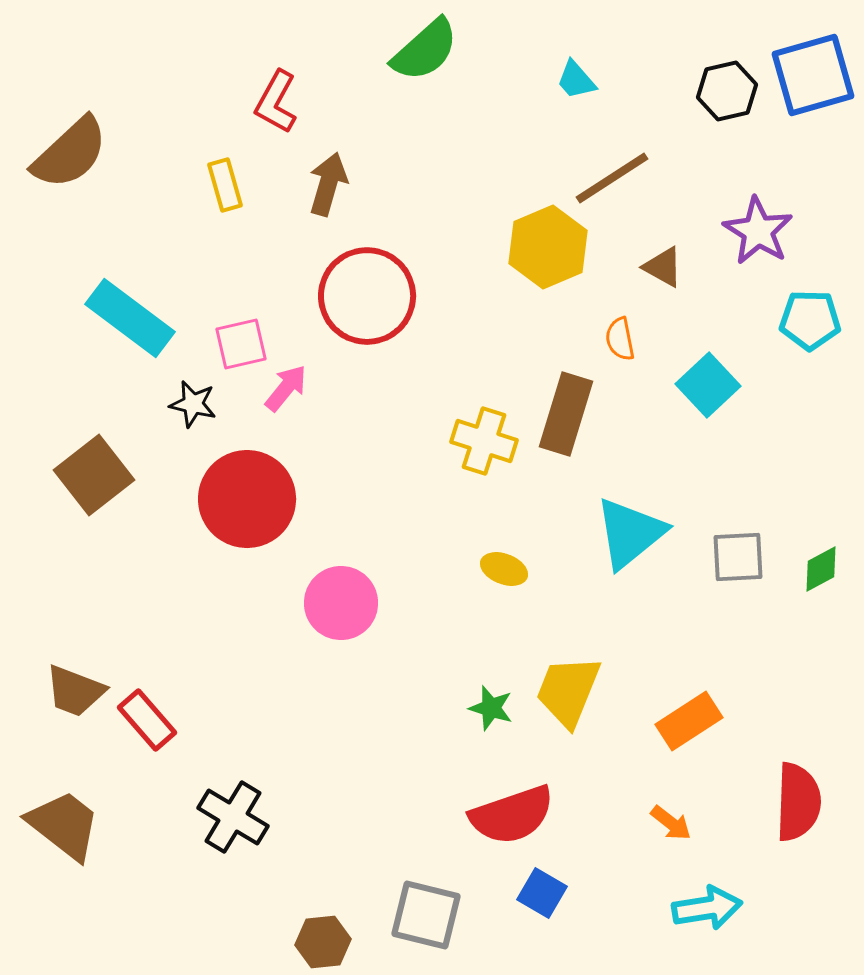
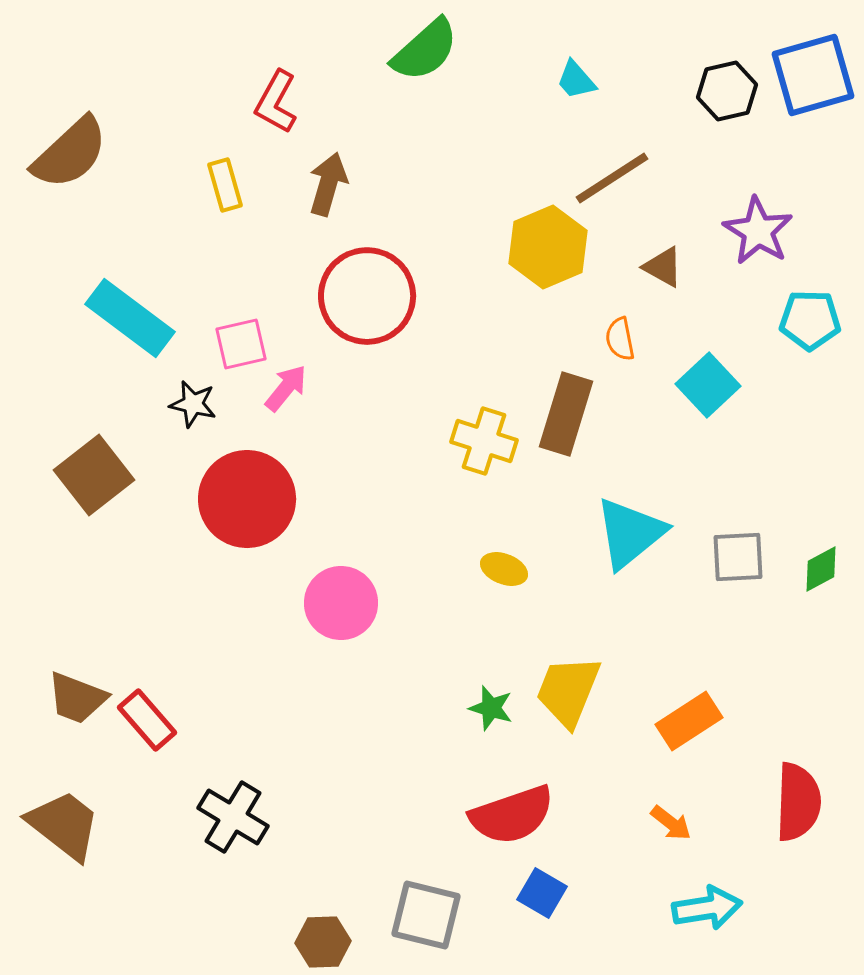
brown trapezoid at (75, 691): moved 2 px right, 7 px down
brown hexagon at (323, 942): rotated 4 degrees clockwise
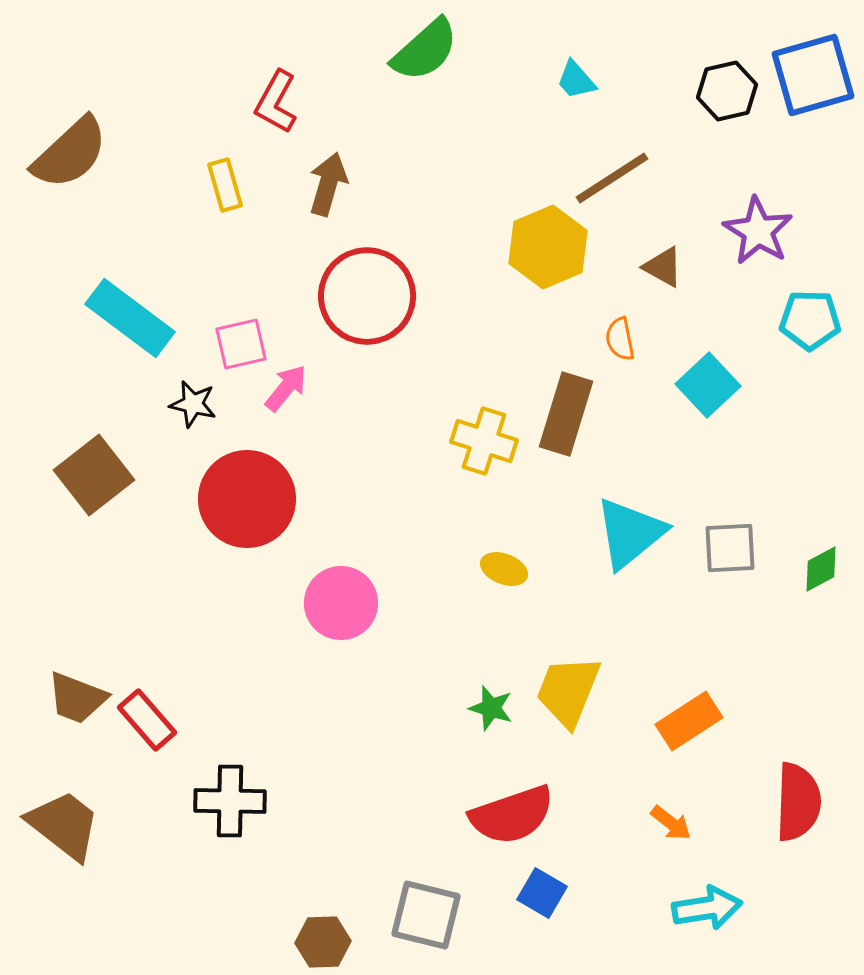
gray square at (738, 557): moved 8 px left, 9 px up
black cross at (233, 817): moved 3 px left, 16 px up; rotated 30 degrees counterclockwise
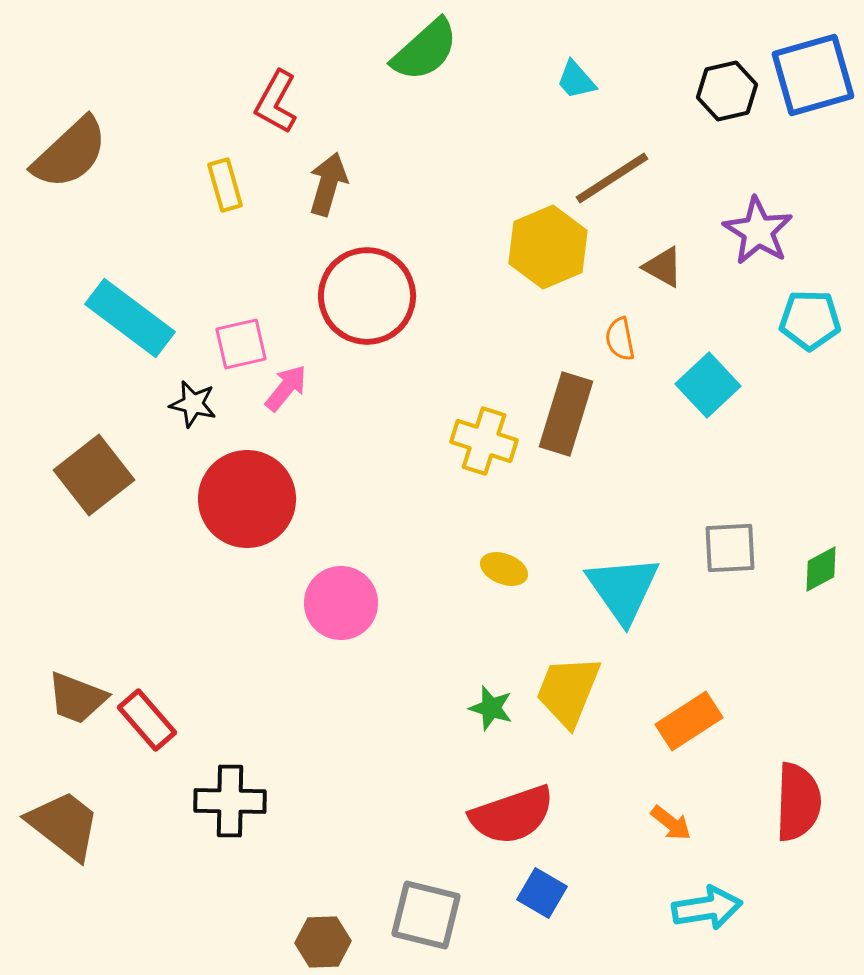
cyan triangle at (630, 533): moved 7 px left, 56 px down; rotated 26 degrees counterclockwise
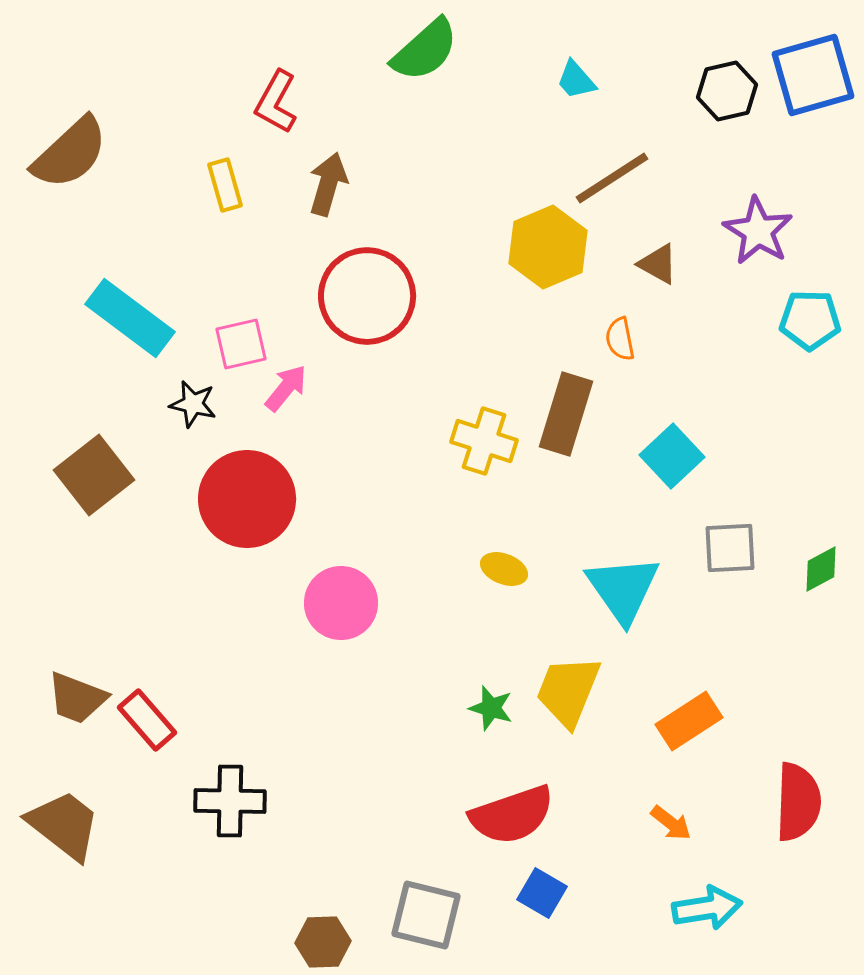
brown triangle at (663, 267): moved 5 px left, 3 px up
cyan square at (708, 385): moved 36 px left, 71 px down
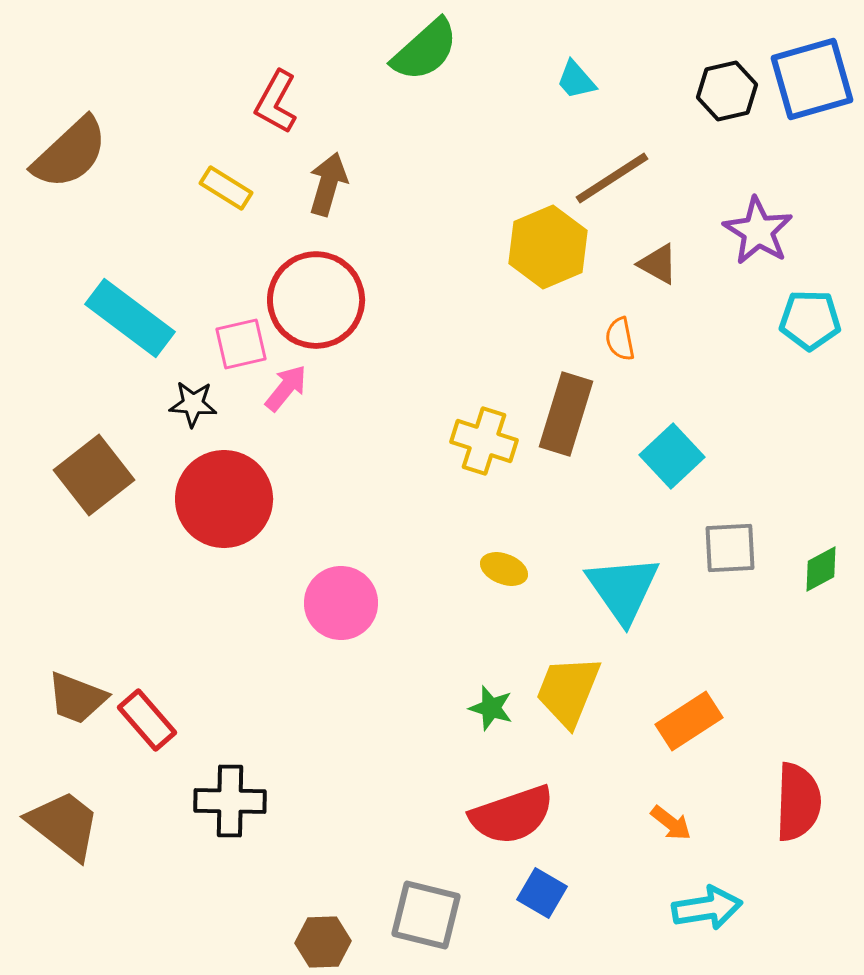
blue square at (813, 75): moved 1 px left, 4 px down
yellow rectangle at (225, 185): moved 1 px right, 3 px down; rotated 42 degrees counterclockwise
red circle at (367, 296): moved 51 px left, 4 px down
black star at (193, 404): rotated 9 degrees counterclockwise
red circle at (247, 499): moved 23 px left
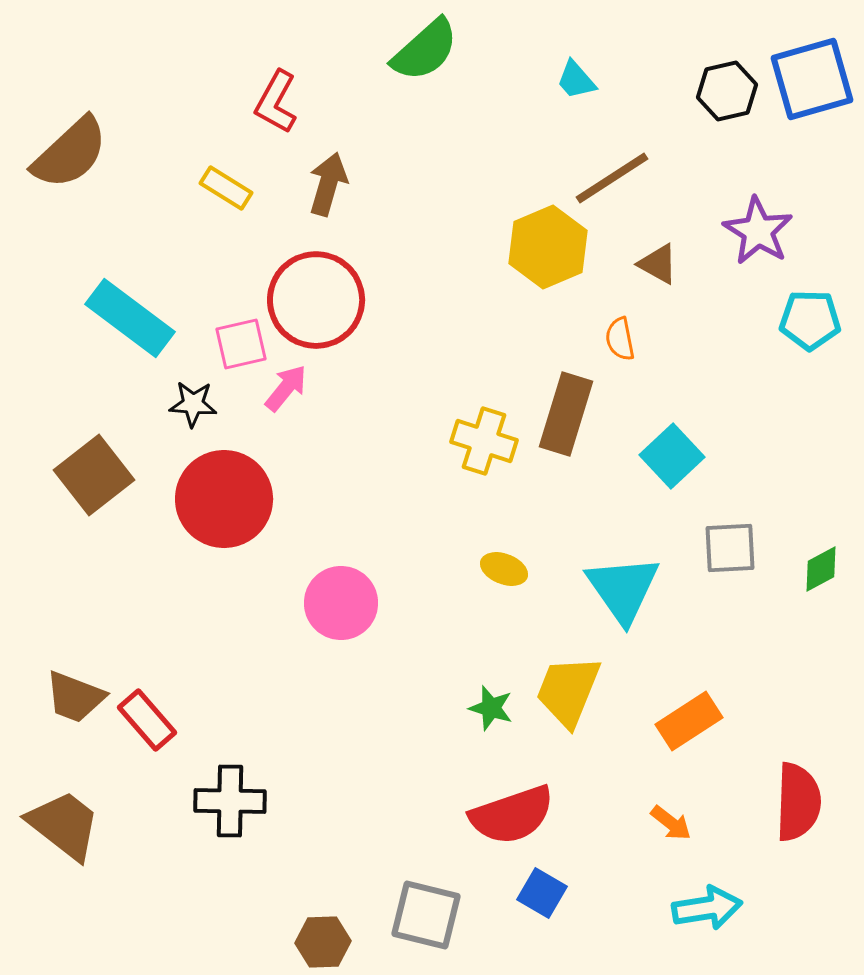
brown trapezoid at (77, 698): moved 2 px left, 1 px up
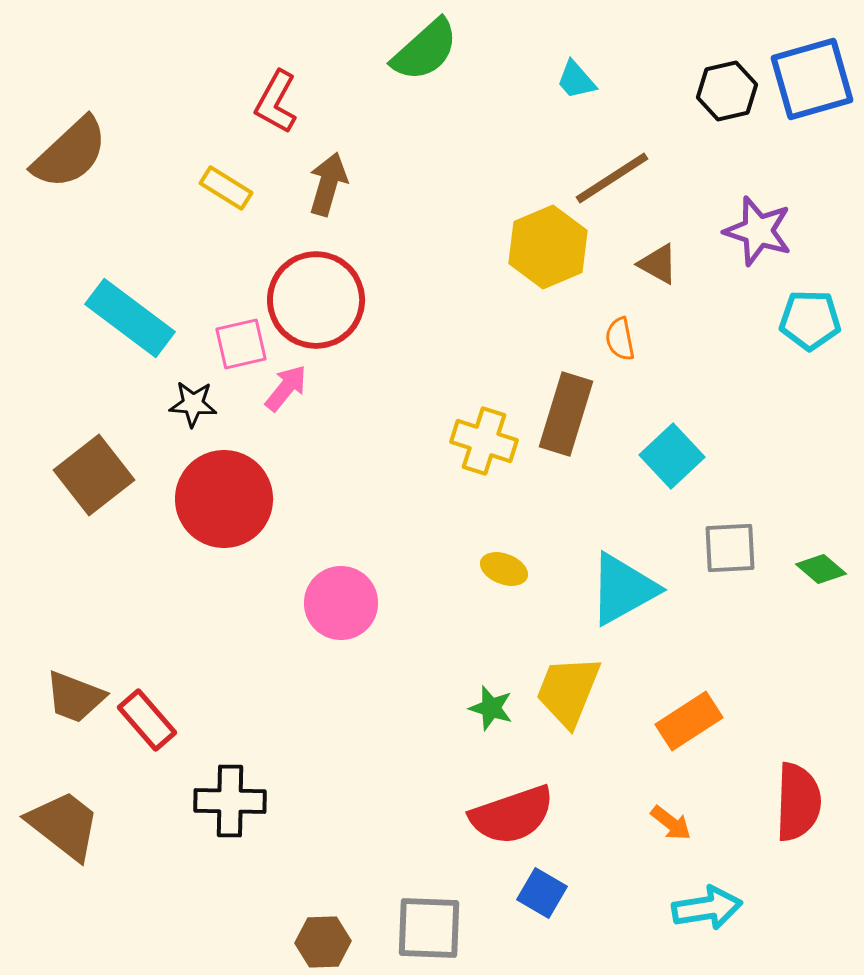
purple star at (758, 231): rotated 14 degrees counterclockwise
green diamond at (821, 569): rotated 69 degrees clockwise
cyan triangle at (623, 589): rotated 36 degrees clockwise
gray square at (426, 915): moved 3 px right, 13 px down; rotated 12 degrees counterclockwise
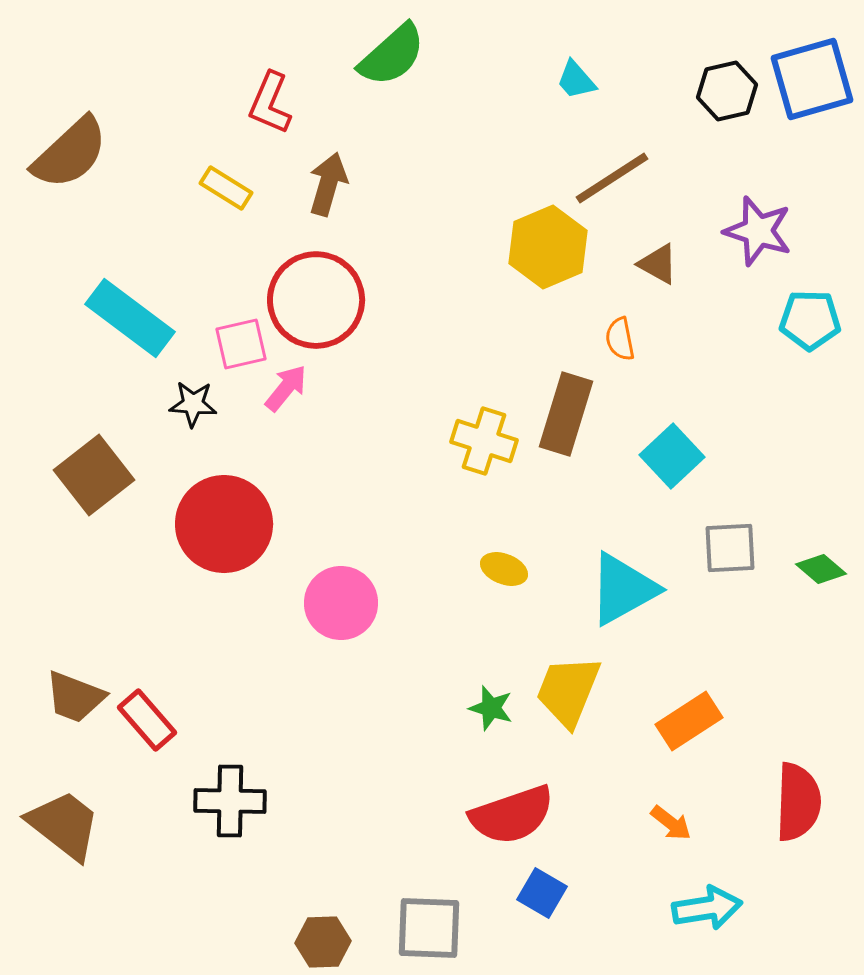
green semicircle at (425, 50): moved 33 px left, 5 px down
red L-shape at (276, 102): moved 6 px left, 1 px down; rotated 6 degrees counterclockwise
red circle at (224, 499): moved 25 px down
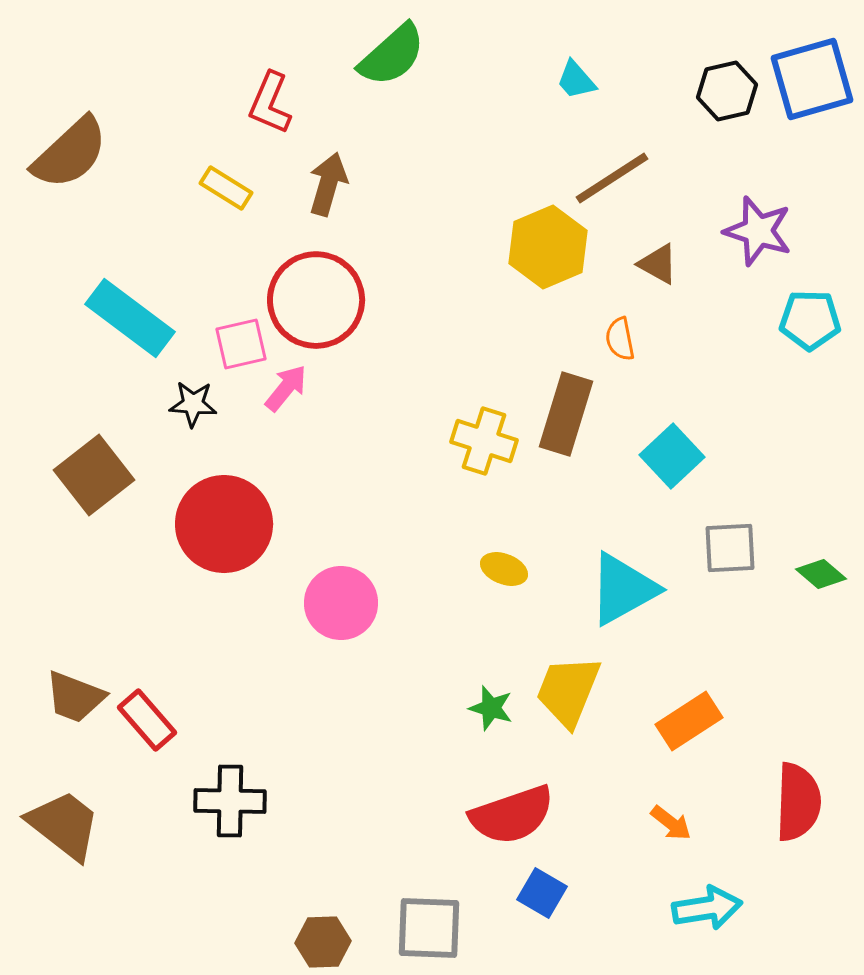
green diamond at (821, 569): moved 5 px down
